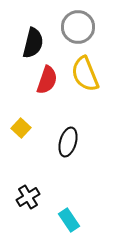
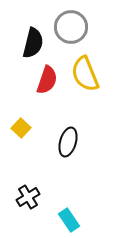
gray circle: moved 7 px left
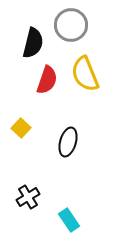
gray circle: moved 2 px up
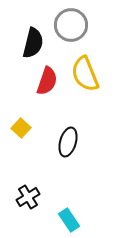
red semicircle: moved 1 px down
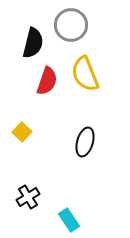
yellow square: moved 1 px right, 4 px down
black ellipse: moved 17 px right
